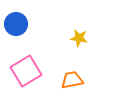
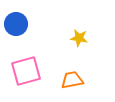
pink square: rotated 16 degrees clockwise
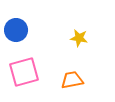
blue circle: moved 6 px down
pink square: moved 2 px left, 1 px down
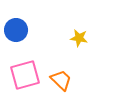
pink square: moved 1 px right, 3 px down
orange trapezoid: moved 11 px left; rotated 55 degrees clockwise
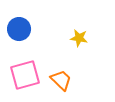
blue circle: moved 3 px right, 1 px up
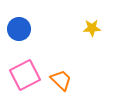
yellow star: moved 13 px right, 10 px up; rotated 12 degrees counterclockwise
pink square: rotated 12 degrees counterclockwise
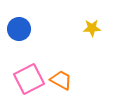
pink square: moved 4 px right, 4 px down
orange trapezoid: rotated 15 degrees counterclockwise
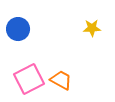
blue circle: moved 1 px left
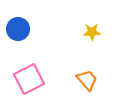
yellow star: moved 4 px down
orange trapezoid: moved 26 px right; rotated 20 degrees clockwise
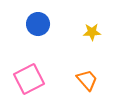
blue circle: moved 20 px right, 5 px up
